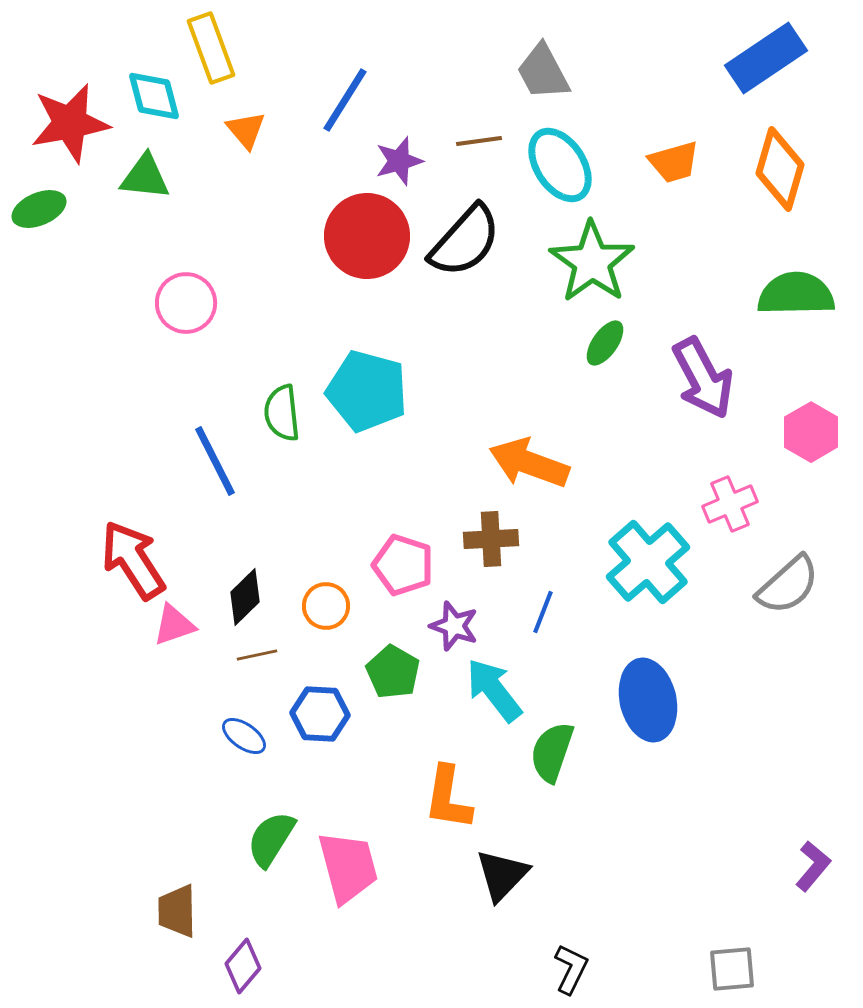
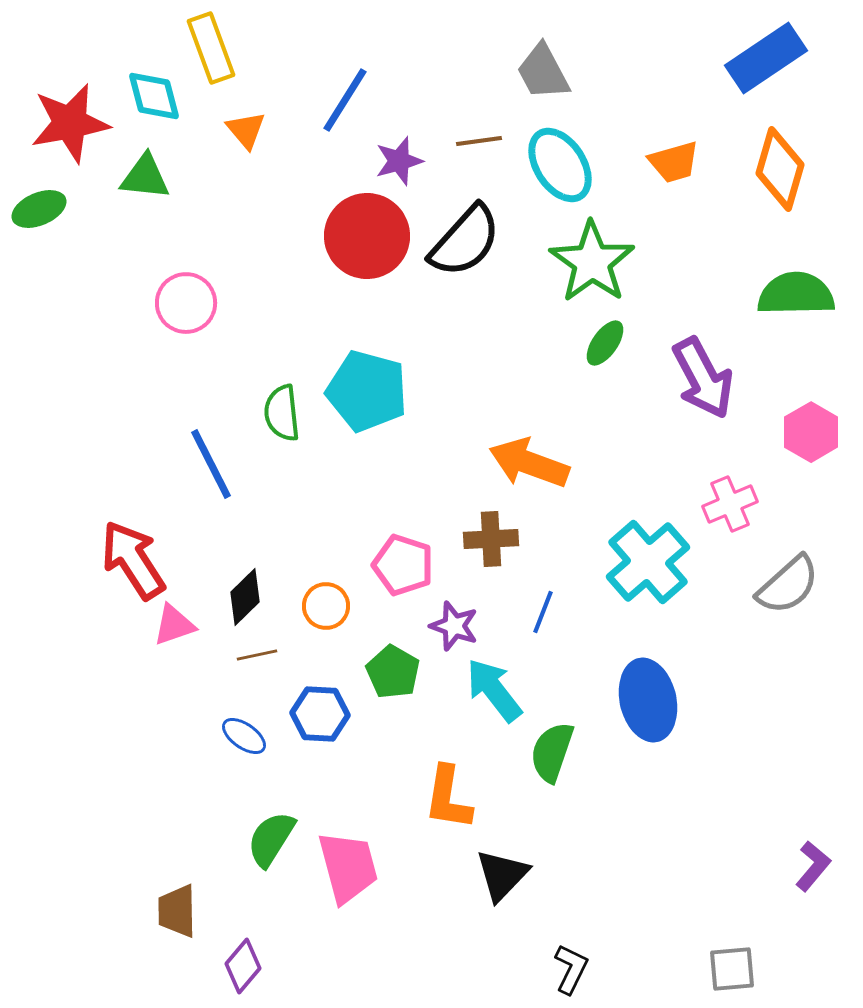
blue line at (215, 461): moved 4 px left, 3 px down
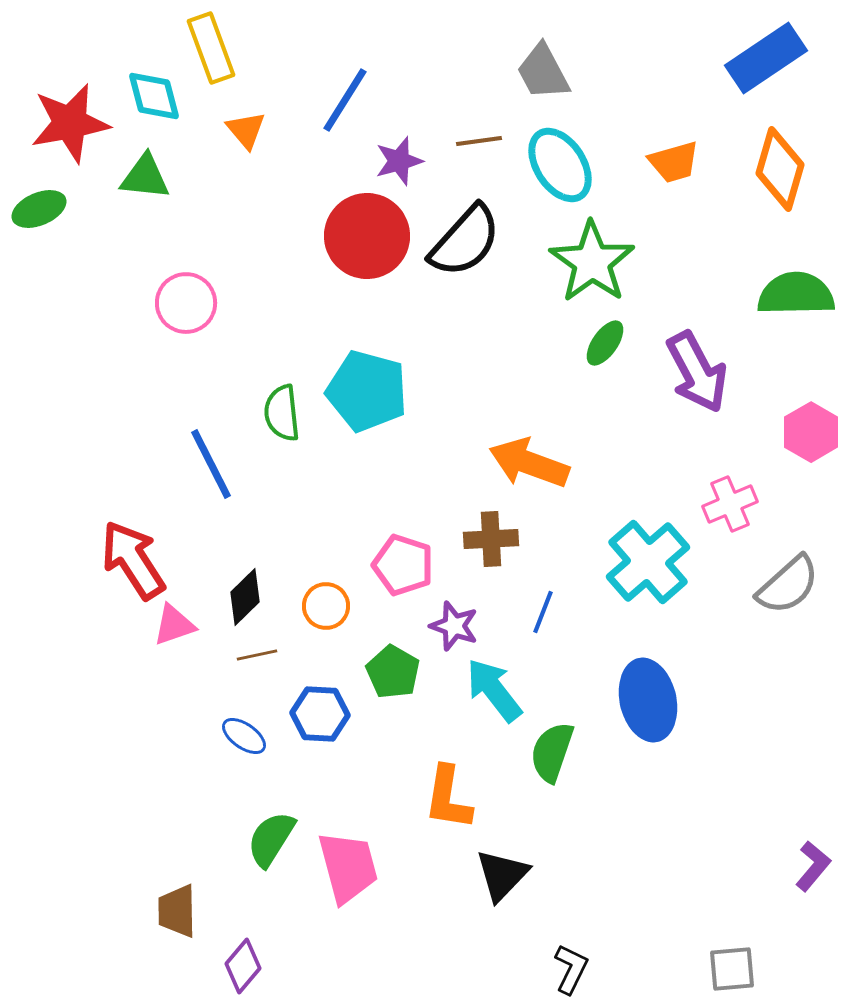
purple arrow at (703, 378): moved 6 px left, 6 px up
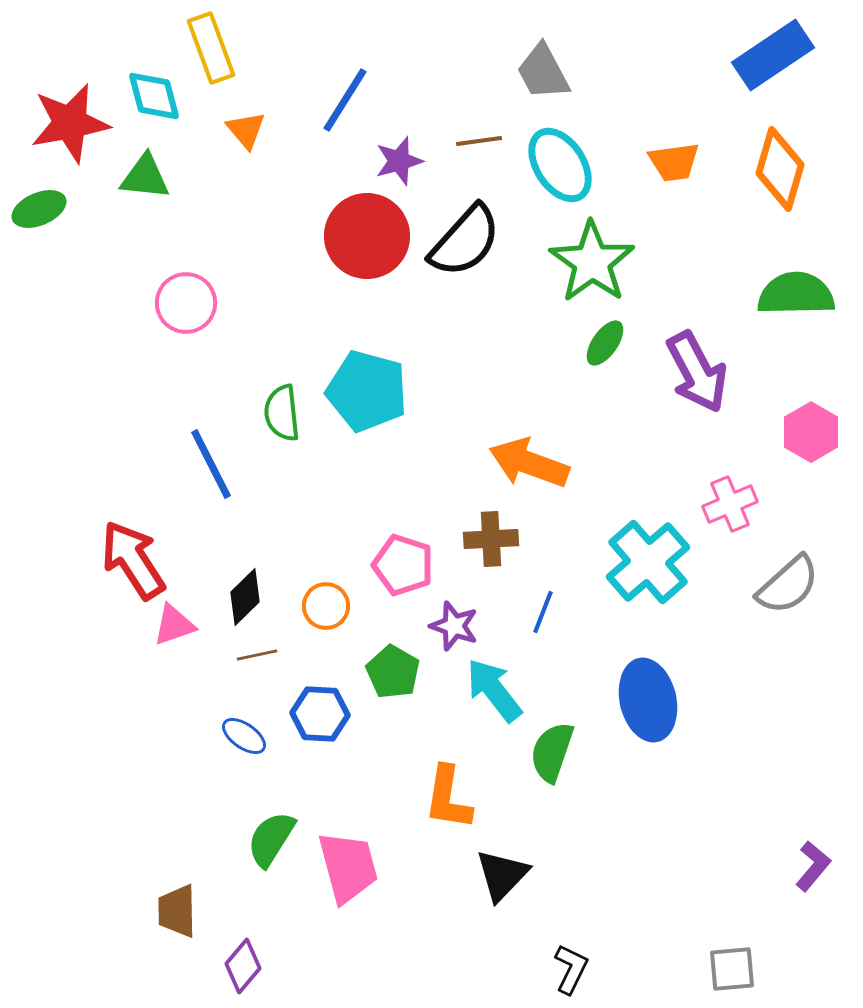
blue rectangle at (766, 58): moved 7 px right, 3 px up
orange trapezoid at (674, 162): rotated 8 degrees clockwise
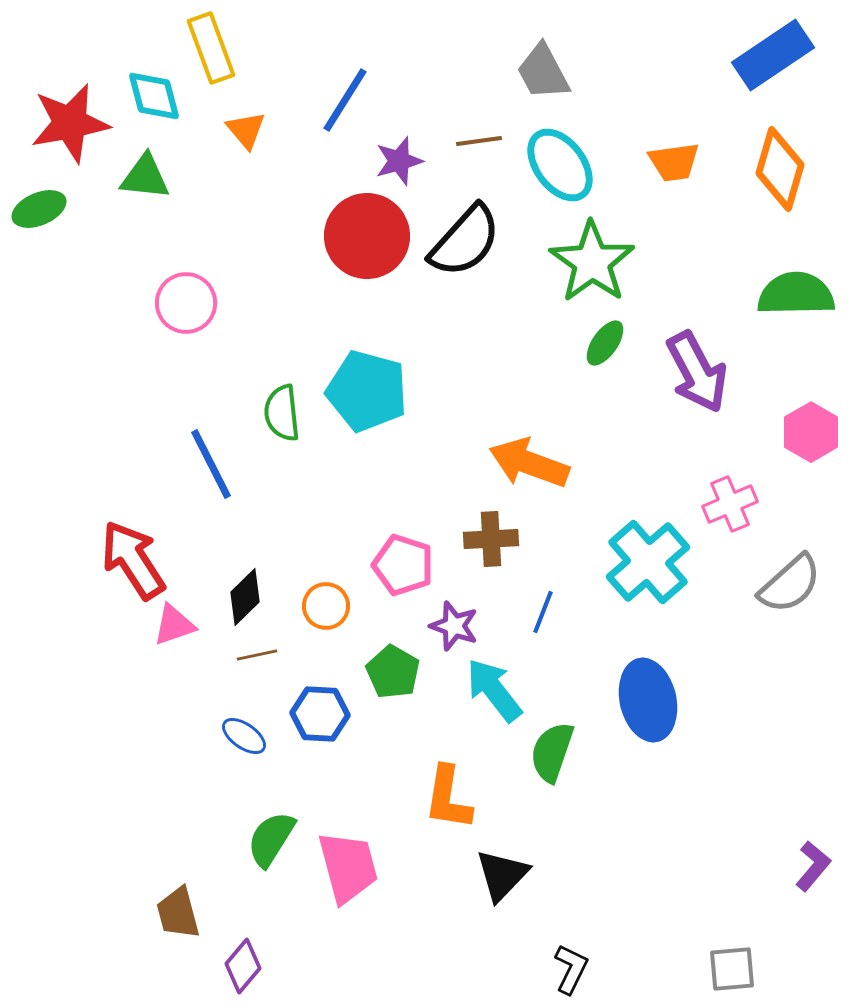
cyan ellipse at (560, 165): rotated 4 degrees counterclockwise
gray semicircle at (788, 585): moved 2 px right, 1 px up
brown trapezoid at (177, 911): moved 1 px right, 2 px down; rotated 14 degrees counterclockwise
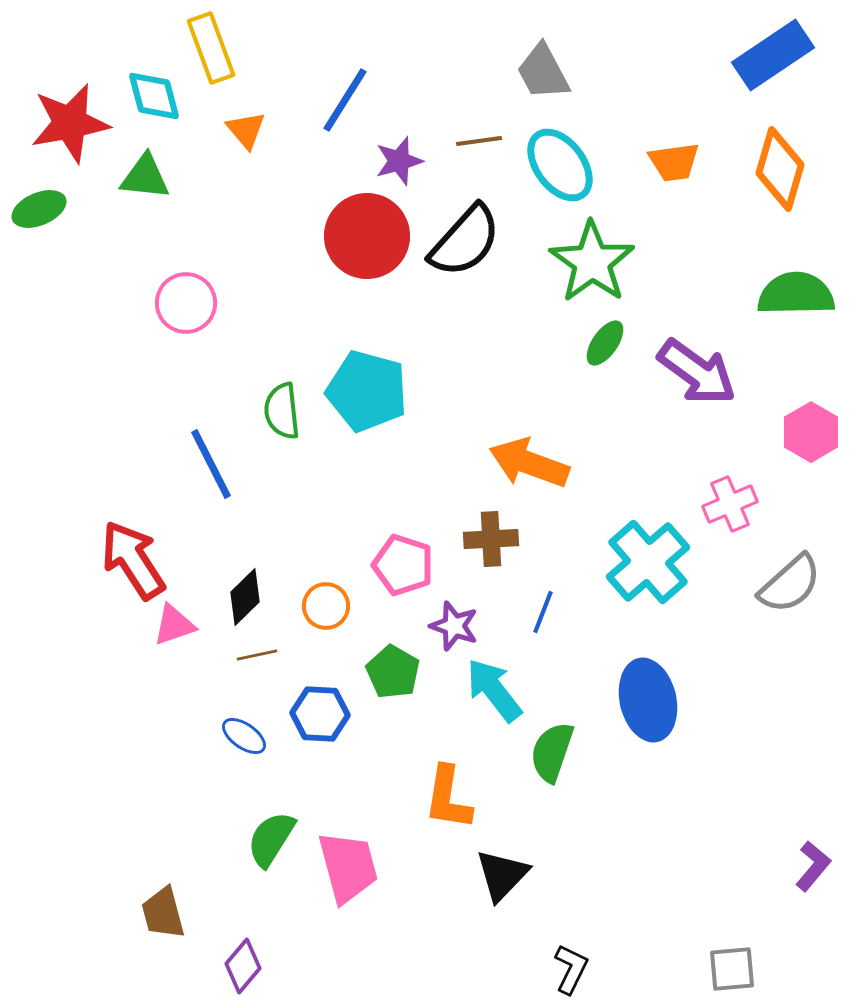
purple arrow at (697, 372): rotated 26 degrees counterclockwise
green semicircle at (282, 413): moved 2 px up
brown trapezoid at (178, 913): moved 15 px left
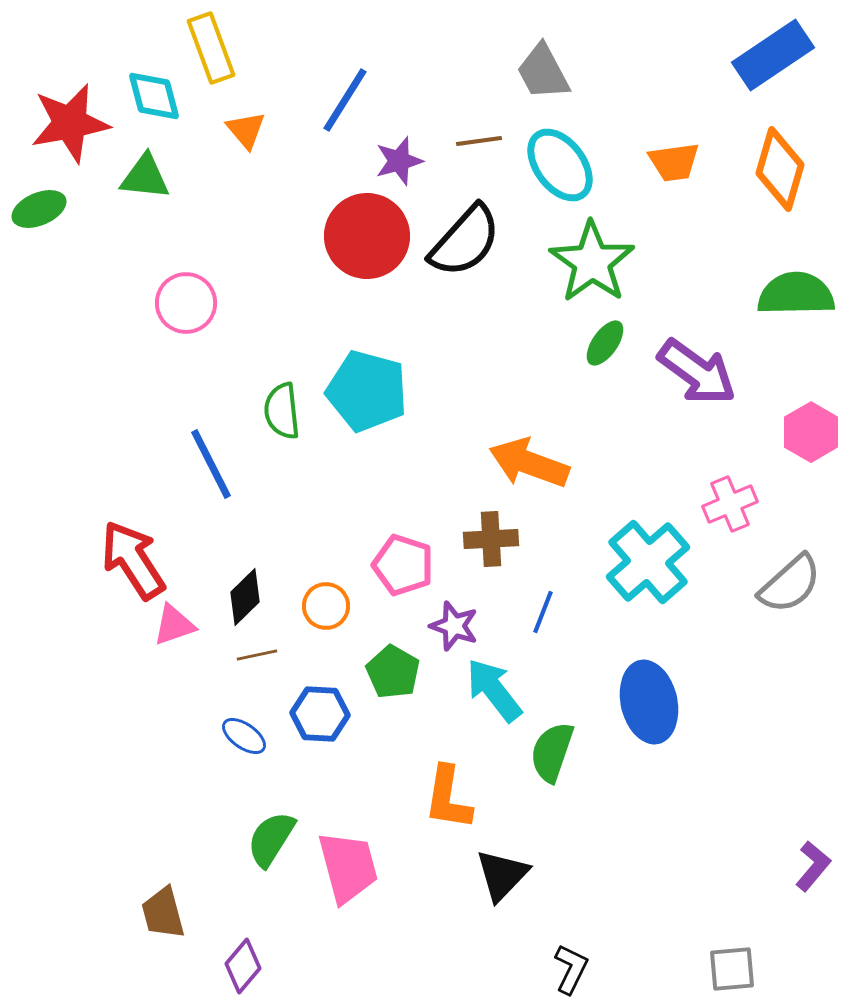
blue ellipse at (648, 700): moved 1 px right, 2 px down
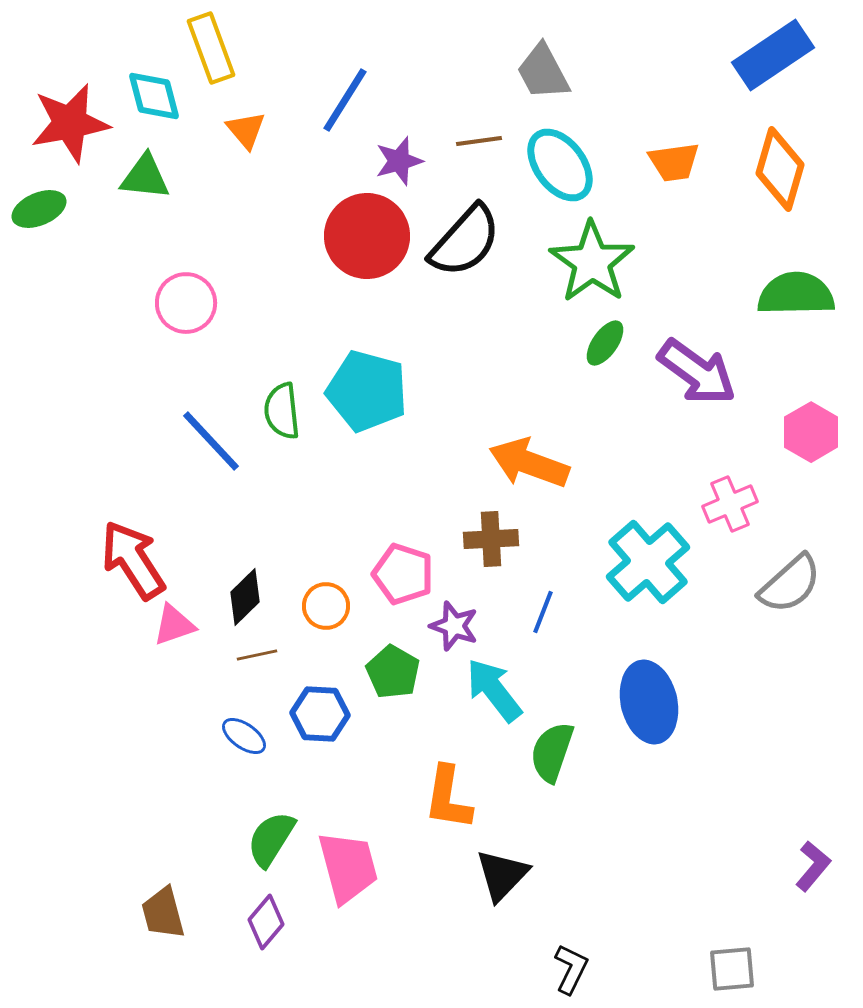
blue line at (211, 464): moved 23 px up; rotated 16 degrees counterclockwise
pink pentagon at (403, 565): moved 9 px down
purple diamond at (243, 966): moved 23 px right, 44 px up
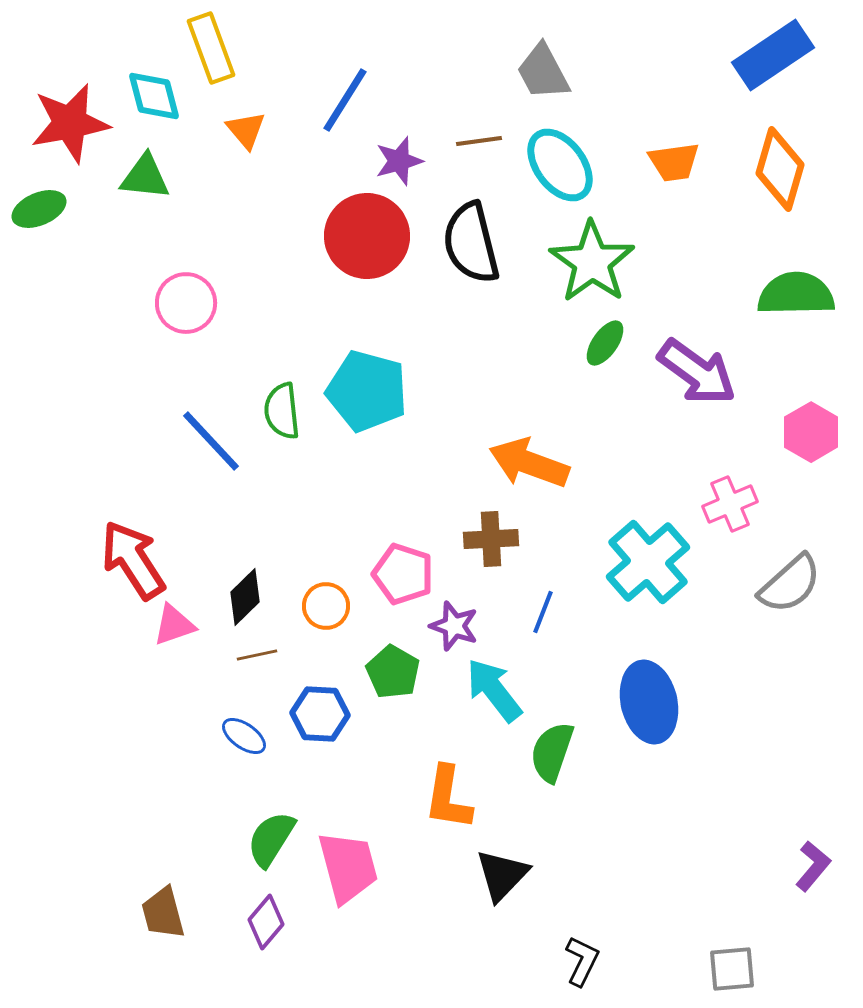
black semicircle at (465, 241): moved 6 px right, 2 px down; rotated 124 degrees clockwise
black L-shape at (571, 969): moved 11 px right, 8 px up
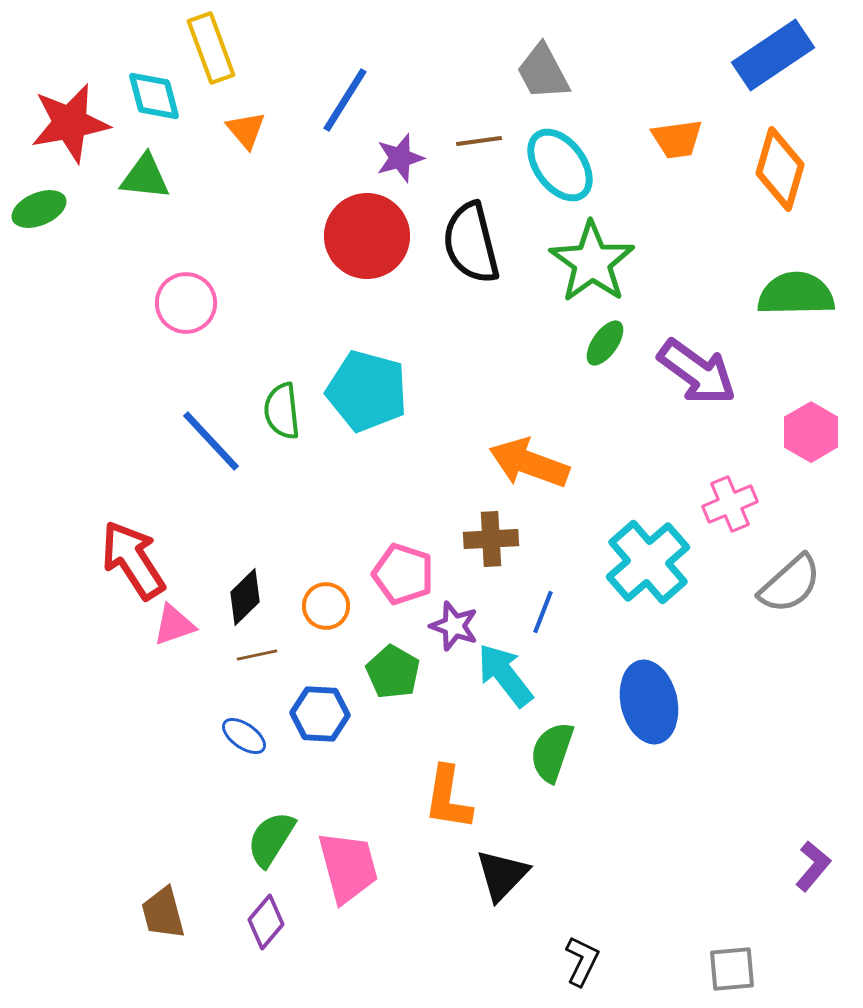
purple star at (399, 161): moved 1 px right, 3 px up
orange trapezoid at (674, 162): moved 3 px right, 23 px up
cyan arrow at (494, 690): moved 11 px right, 15 px up
